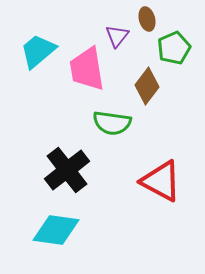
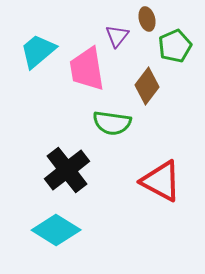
green pentagon: moved 1 px right, 2 px up
cyan diamond: rotated 24 degrees clockwise
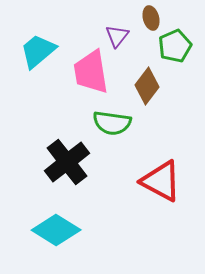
brown ellipse: moved 4 px right, 1 px up
pink trapezoid: moved 4 px right, 3 px down
black cross: moved 8 px up
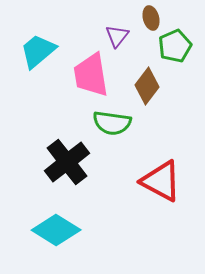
pink trapezoid: moved 3 px down
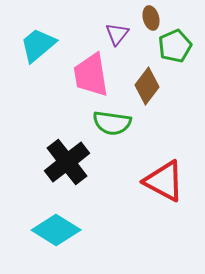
purple triangle: moved 2 px up
cyan trapezoid: moved 6 px up
red triangle: moved 3 px right
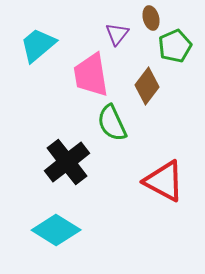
green semicircle: rotated 57 degrees clockwise
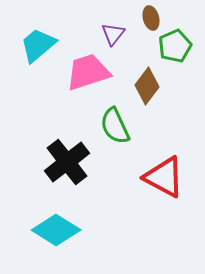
purple triangle: moved 4 px left
pink trapezoid: moved 3 px left, 3 px up; rotated 81 degrees clockwise
green semicircle: moved 3 px right, 3 px down
red triangle: moved 4 px up
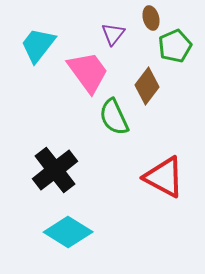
cyan trapezoid: rotated 12 degrees counterclockwise
pink trapezoid: rotated 72 degrees clockwise
green semicircle: moved 1 px left, 9 px up
black cross: moved 12 px left, 8 px down
cyan diamond: moved 12 px right, 2 px down
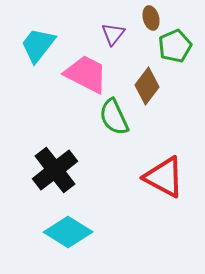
pink trapezoid: moved 2 px left, 2 px down; rotated 27 degrees counterclockwise
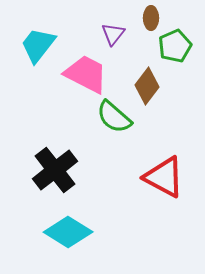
brown ellipse: rotated 15 degrees clockwise
green semicircle: rotated 24 degrees counterclockwise
